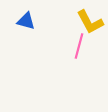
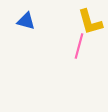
yellow L-shape: rotated 12 degrees clockwise
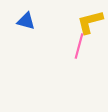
yellow L-shape: rotated 92 degrees clockwise
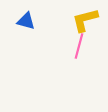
yellow L-shape: moved 5 px left, 2 px up
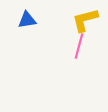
blue triangle: moved 1 px right, 1 px up; rotated 24 degrees counterclockwise
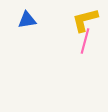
pink line: moved 6 px right, 5 px up
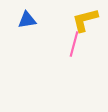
pink line: moved 11 px left, 3 px down
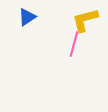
blue triangle: moved 3 px up; rotated 24 degrees counterclockwise
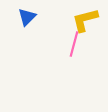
blue triangle: rotated 12 degrees counterclockwise
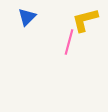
pink line: moved 5 px left, 2 px up
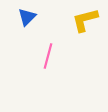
pink line: moved 21 px left, 14 px down
